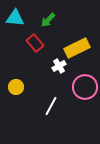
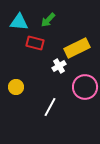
cyan triangle: moved 4 px right, 4 px down
red rectangle: rotated 36 degrees counterclockwise
white line: moved 1 px left, 1 px down
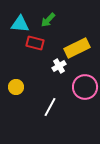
cyan triangle: moved 1 px right, 2 px down
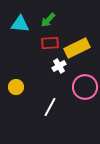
red rectangle: moved 15 px right; rotated 18 degrees counterclockwise
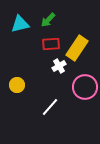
cyan triangle: rotated 18 degrees counterclockwise
red rectangle: moved 1 px right, 1 px down
yellow rectangle: rotated 30 degrees counterclockwise
yellow circle: moved 1 px right, 2 px up
white line: rotated 12 degrees clockwise
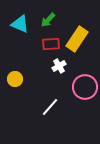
cyan triangle: rotated 36 degrees clockwise
yellow rectangle: moved 9 px up
yellow circle: moved 2 px left, 6 px up
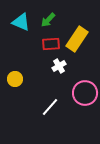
cyan triangle: moved 1 px right, 2 px up
pink circle: moved 6 px down
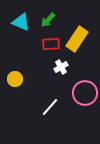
white cross: moved 2 px right, 1 px down
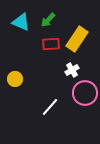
white cross: moved 11 px right, 3 px down
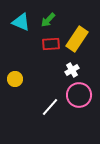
pink circle: moved 6 px left, 2 px down
